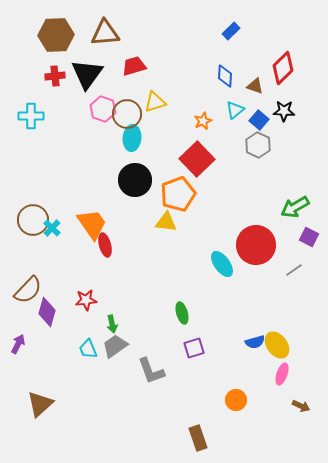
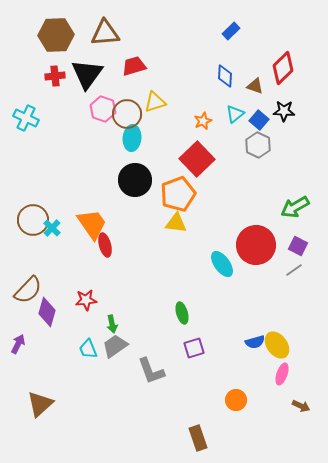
cyan triangle at (235, 110): moved 4 px down
cyan cross at (31, 116): moved 5 px left, 2 px down; rotated 25 degrees clockwise
yellow triangle at (166, 222): moved 10 px right, 1 px down
purple square at (309, 237): moved 11 px left, 9 px down
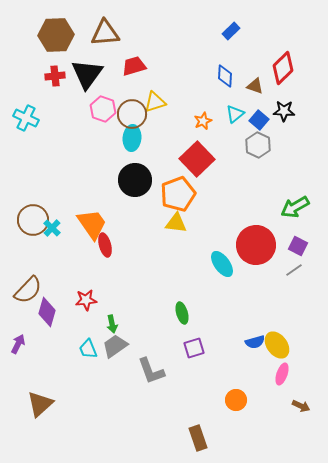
brown circle at (127, 114): moved 5 px right
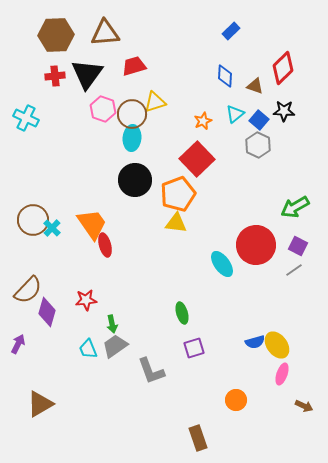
brown triangle at (40, 404): rotated 12 degrees clockwise
brown arrow at (301, 406): moved 3 px right
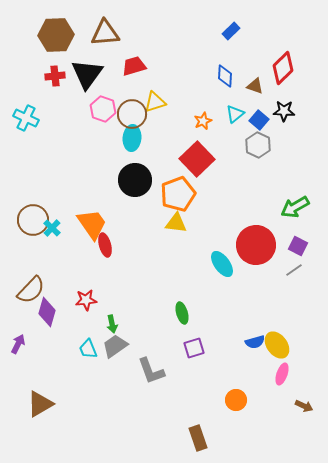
brown semicircle at (28, 290): moved 3 px right
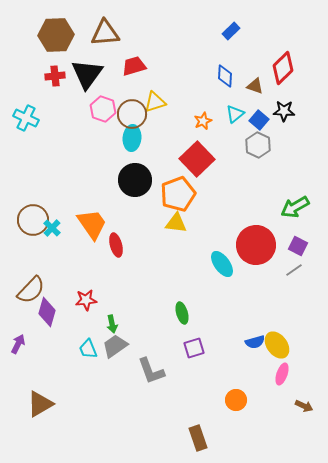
red ellipse at (105, 245): moved 11 px right
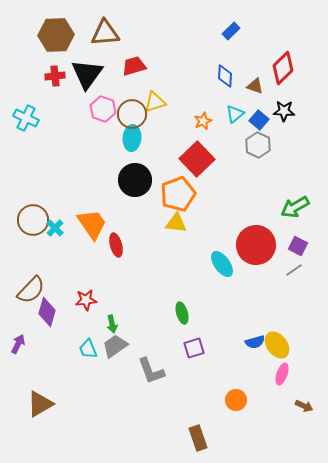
cyan cross at (52, 228): moved 3 px right
